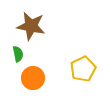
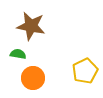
green semicircle: rotated 70 degrees counterclockwise
yellow pentagon: moved 2 px right, 2 px down
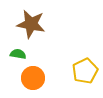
brown star: moved 2 px up
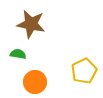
yellow pentagon: moved 1 px left
orange circle: moved 2 px right, 4 px down
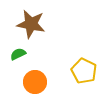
green semicircle: rotated 35 degrees counterclockwise
yellow pentagon: rotated 20 degrees counterclockwise
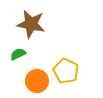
yellow pentagon: moved 18 px left
orange circle: moved 2 px right, 1 px up
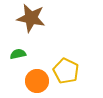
brown star: moved 6 px up
green semicircle: rotated 14 degrees clockwise
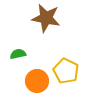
brown star: moved 15 px right
